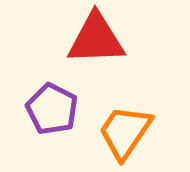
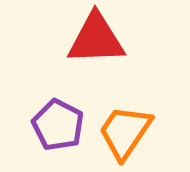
purple pentagon: moved 6 px right, 16 px down
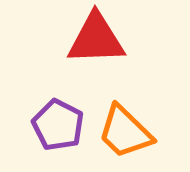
orange trapezoid: rotated 80 degrees counterclockwise
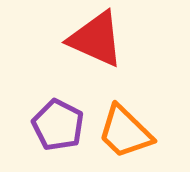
red triangle: rotated 26 degrees clockwise
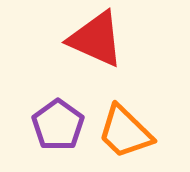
purple pentagon: rotated 9 degrees clockwise
